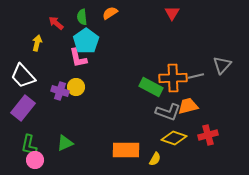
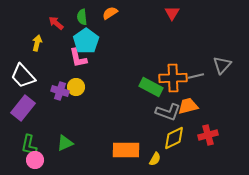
yellow diamond: rotated 45 degrees counterclockwise
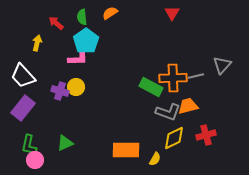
pink L-shape: rotated 80 degrees counterclockwise
red cross: moved 2 px left
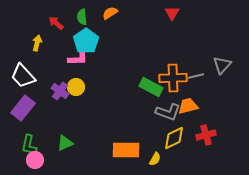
purple cross: rotated 18 degrees clockwise
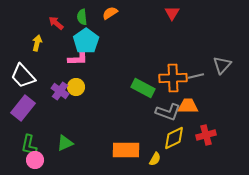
green rectangle: moved 8 px left, 1 px down
orange trapezoid: rotated 15 degrees clockwise
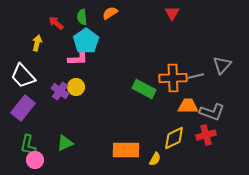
green rectangle: moved 1 px right, 1 px down
gray L-shape: moved 44 px right
green L-shape: moved 1 px left
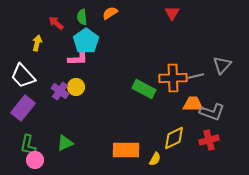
orange trapezoid: moved 5 px right, 2 px up
red cross: moved 3 px right, 5 px down
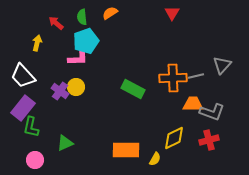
cyan pentagon: rotated 15 degrees clockwise
green rectangle: moved 11 px left
green L-shape: moved 3 px right, 18 px up
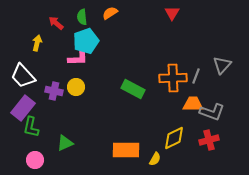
gray line: rotated 56 degrees counterclockwise
purple cross: moved 6 px left; rotated 24 degrees counterclockwise
